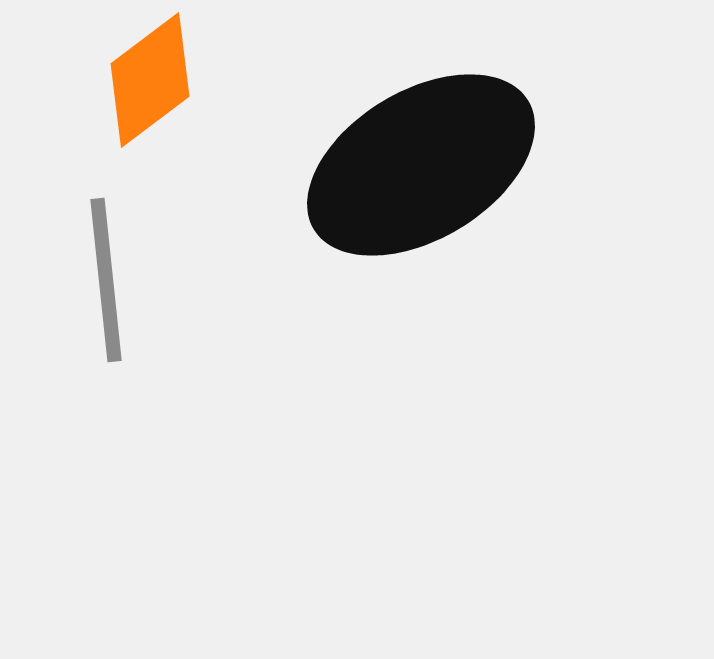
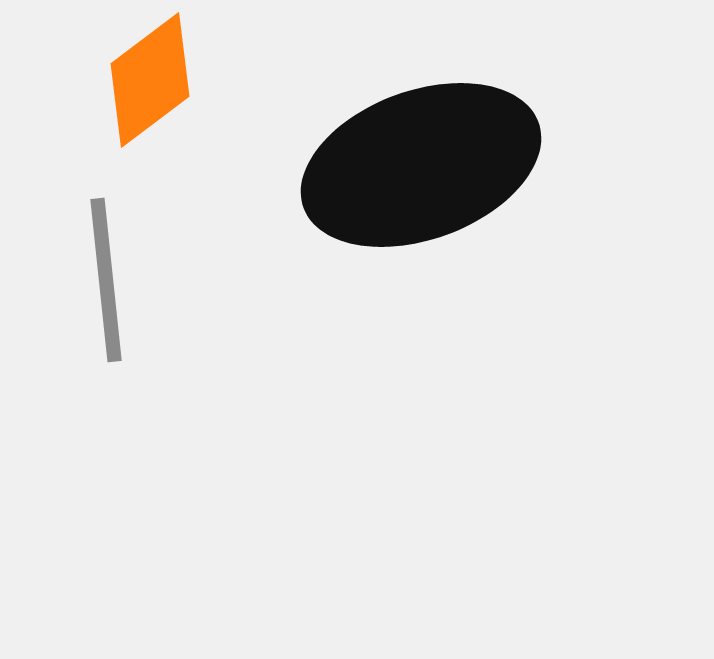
black ellipse: rotated 11 degrees clockwise
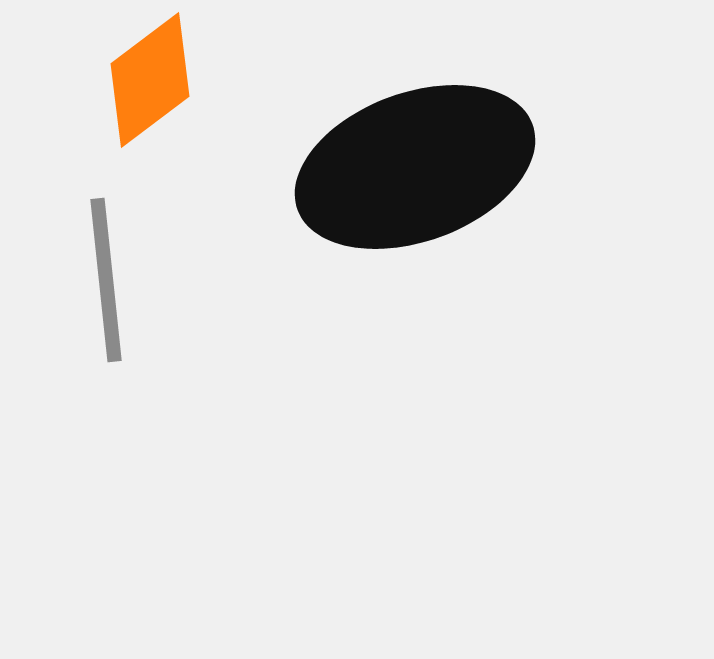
black ellipse: moved 6 px left, 2 px down
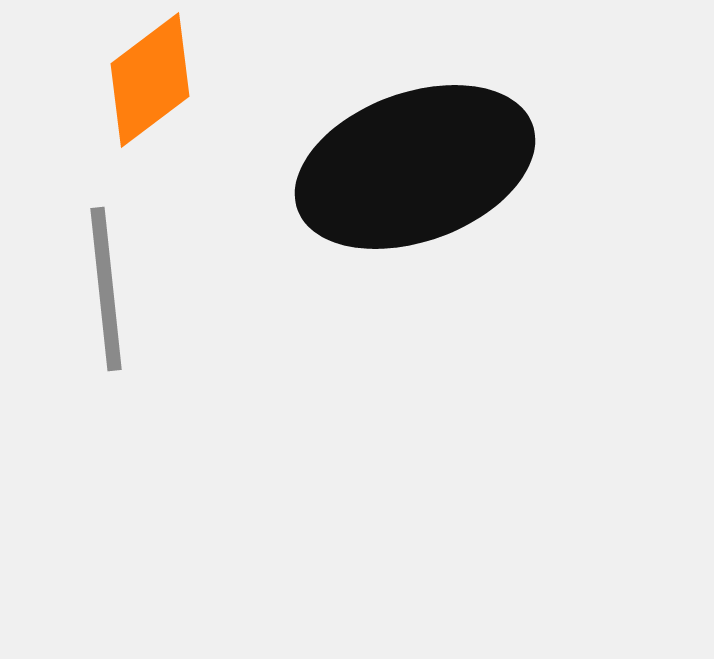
gray line: moved 9 px down
